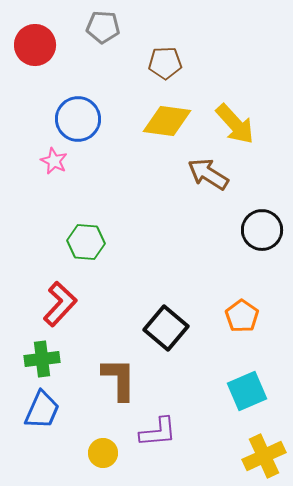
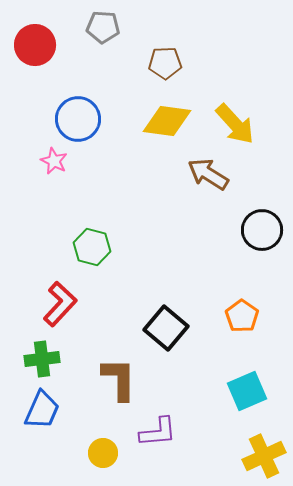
green hexagon: moved 6 px right, 5 px down; rotated 9 degrees clockwise
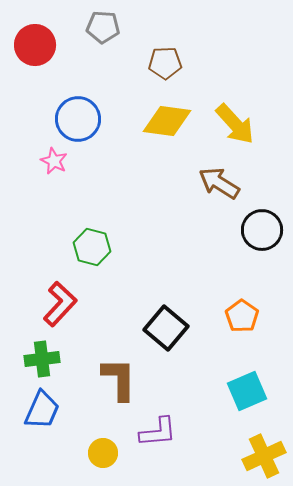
brown arrow: moved 11 px right, 9 px down
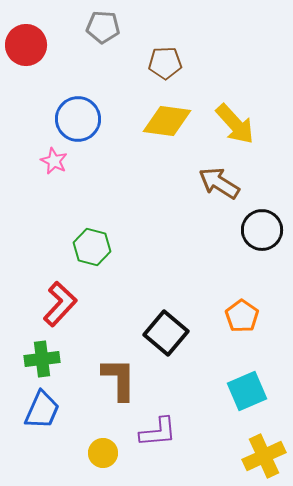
red circle: moved 9 px left
black square: moved 5 px down
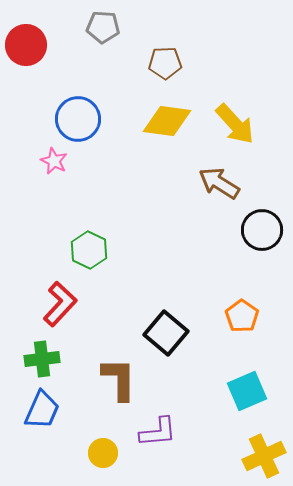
green hexagon: moved 3 px left, 3 px down; rotated 12 degrees clockwise
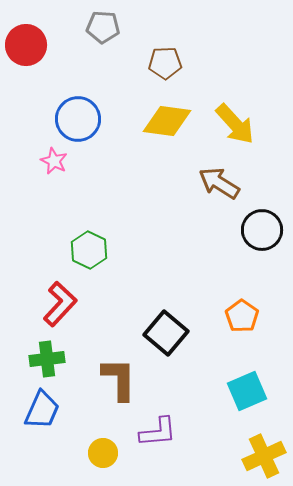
green cross: moved 5 px right
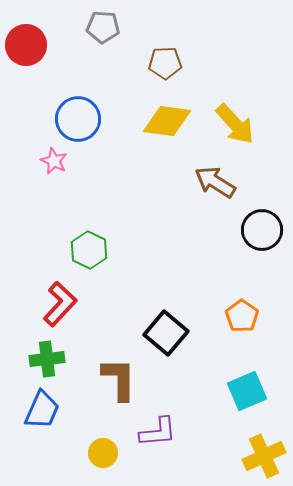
brown arrow: moved 4 px left, 1 px up
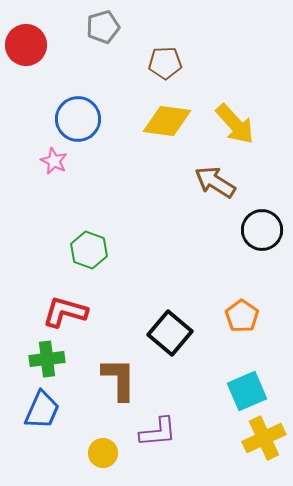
gray pentagon: rotated 20 degrees counterclockwise
green hexagon: rotated 6 degrees counterclockwise
red L-shape: moved 5 px right, 8 px down; rotated 117 degrees counterclockwise
black square: moved 4 px right
yellow cross: moved 18 px up
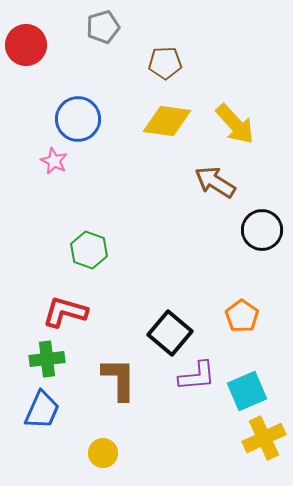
purple L-shape: moved 39 px right, 56 px up
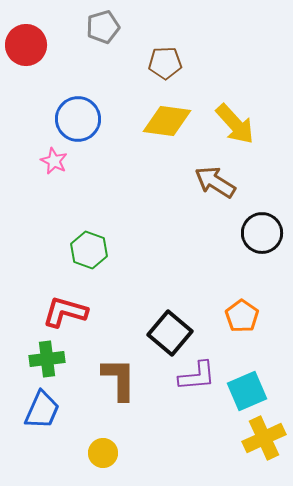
black circle: moved 3 px down
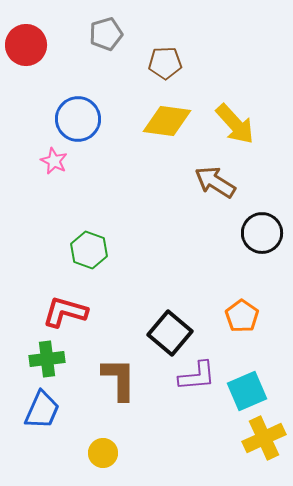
gray pentagon: moved 3 px right, 7 px down
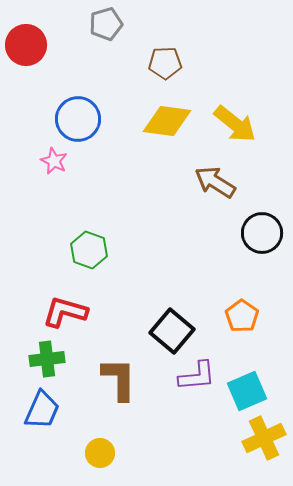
gray pentagon: moved 10 px up
yellow arrow: rotated 9 degrees counterclockwise
black square: moved 2 px right, 2 px up
yellow circle: moved 3 px left
